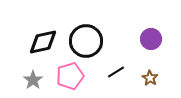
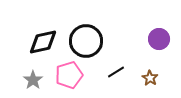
purple circle: moved 8 px right
pink pentagon: moved 1 px left, 1 px up
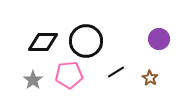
black diamond: rotated 12 degrees clockwise
pink pentagon: rotated 12 degrees clockwise
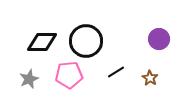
black diamond: moved 1 px left
gray star: moved 4 px left, 1 px up; rotated 12 degrees clockwise
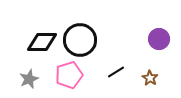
black circle: moved 6 px left, 1 px up
pink pentagon: rotated 12 degrees counterclockwise
